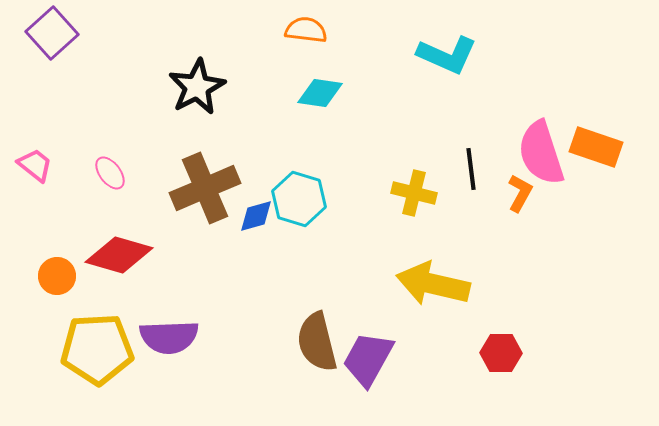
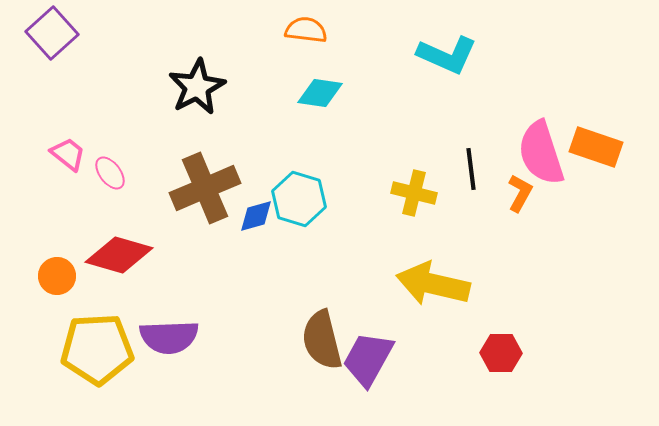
pink trapezoid: moved 33 px right, 11 px up
brown semicircle: moved 5 px right, 2 px up
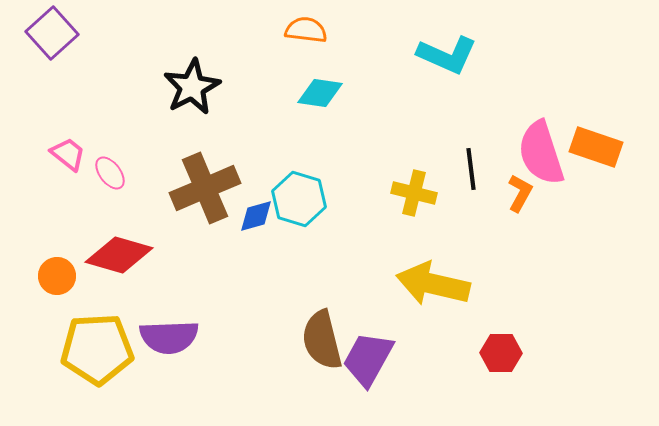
black star: moved 5 px left
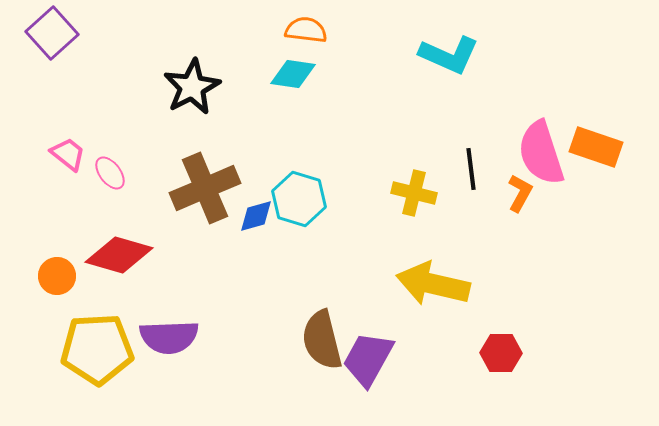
cyan L-shape: moved 2 px right
cyan diamond: moved 27 px left, 19 px up
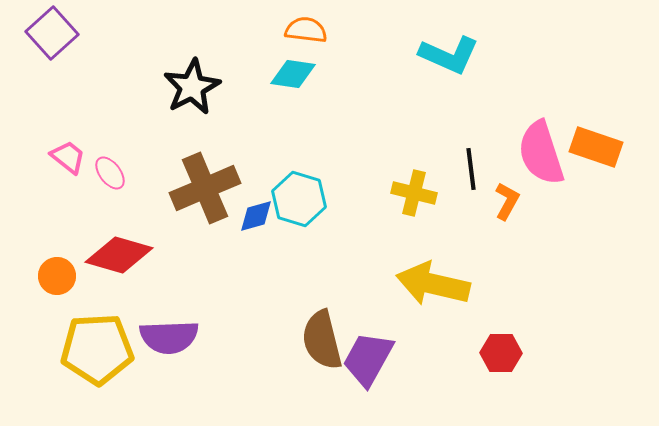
pink trapezoid: moved 3 px down
orange L-shape: moved 13 px left, 8 px down
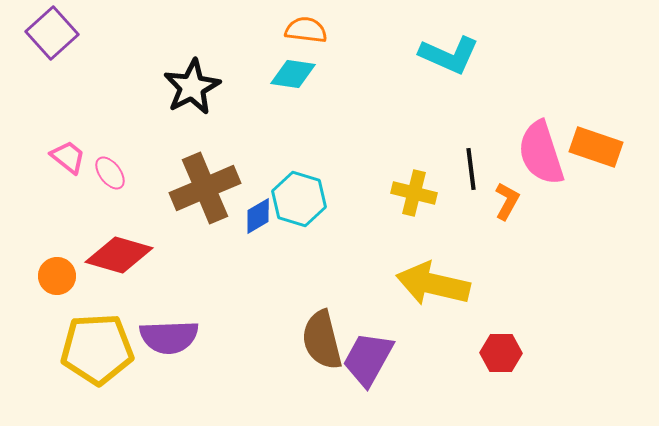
blue diamond: moved 2 px right; rotated 15 degrees counterclockwise
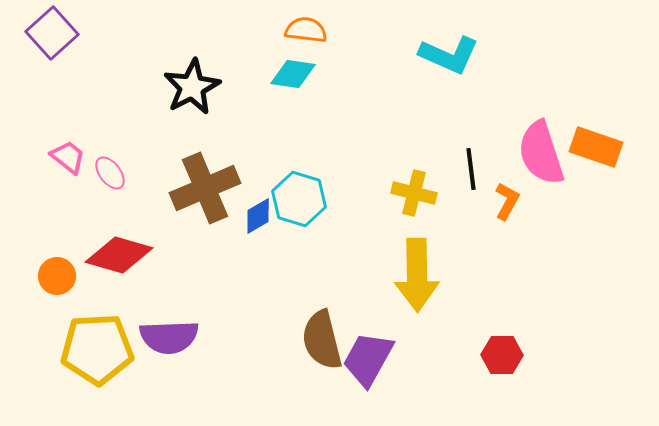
yellow arrow: moved 16 px left, 9 px up; rotated 104 degrees counterclockwise
red hexagon: moved 1 px right, 2 px down
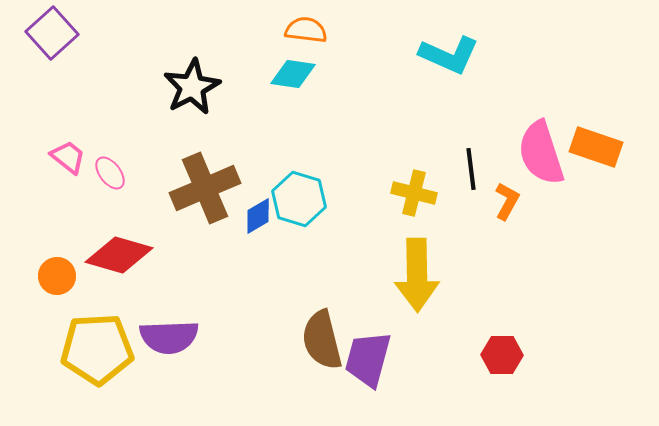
purple trapezoid: rotated 14 degrees counterclockwise
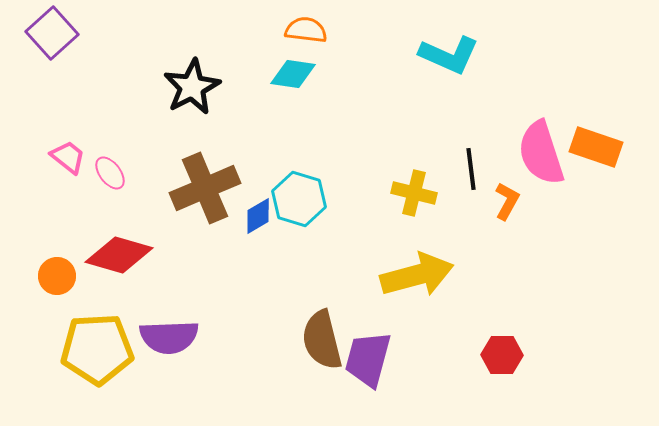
yellow arrow: rotated 104 degrees counterclockwise
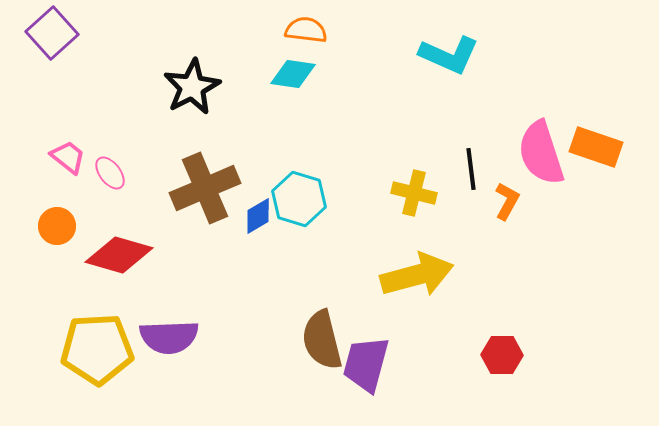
orange circle: moved 50 px up
purple trapezoid: moved 2 px left, 5 px down
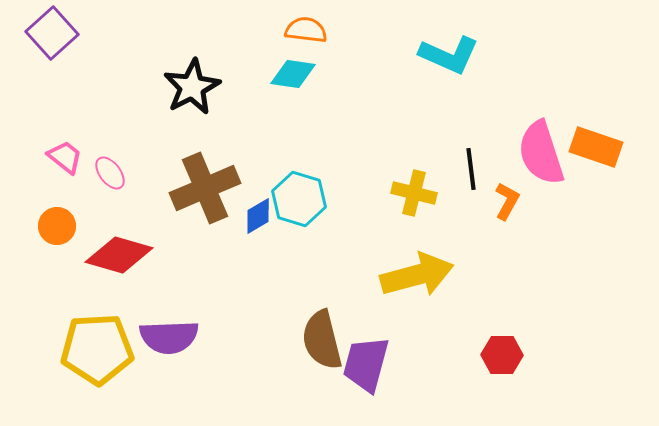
pink trapezoid: moved 3 px left
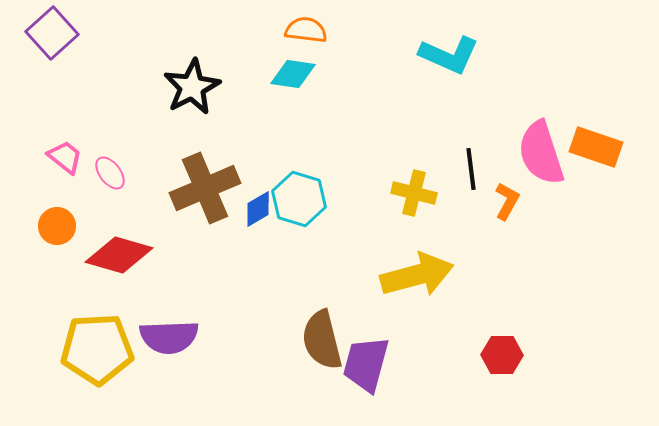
blue diamond: moved 7 px up
